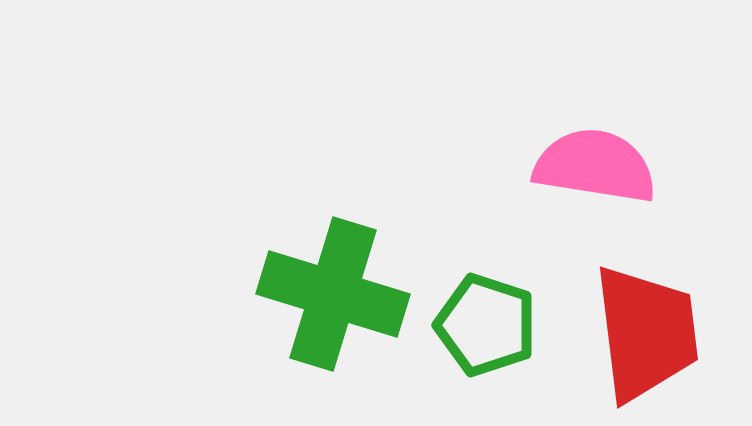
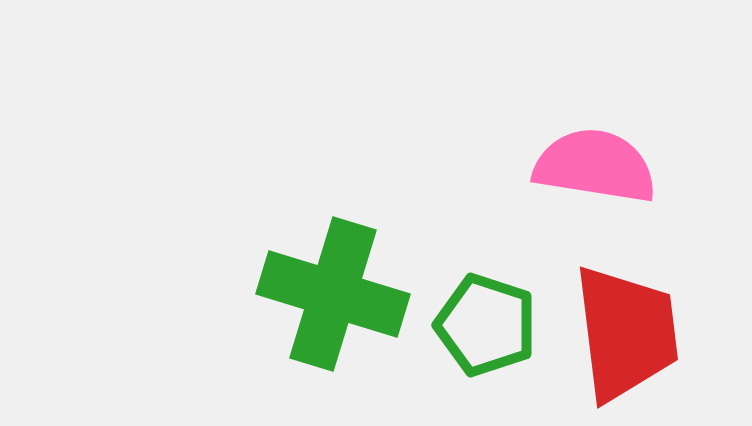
red trapezoid: moved 20 px left
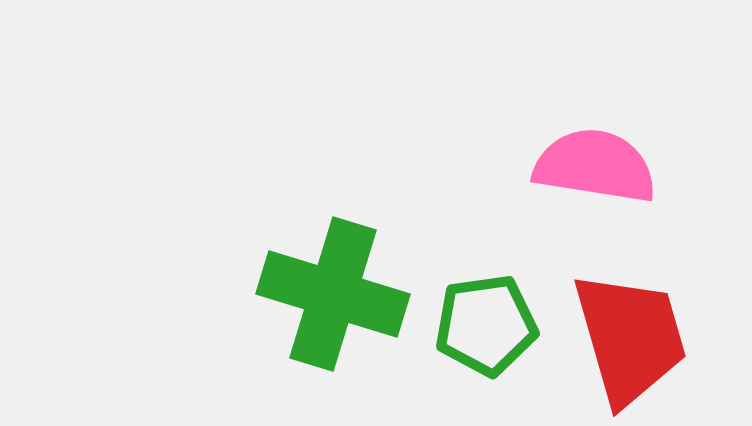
green pentagon: rotated 26 degrees counterclockwise
red trapezoid: moved 4 px right, 5 px down; rotated 9 degrees counterclockwise
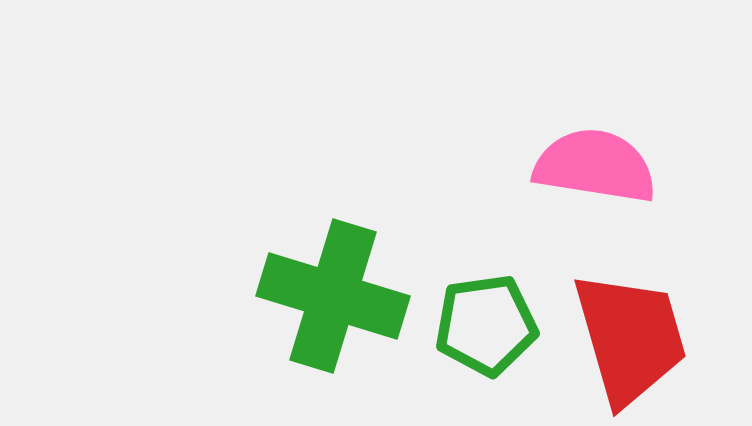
green cross: moved 2 px down
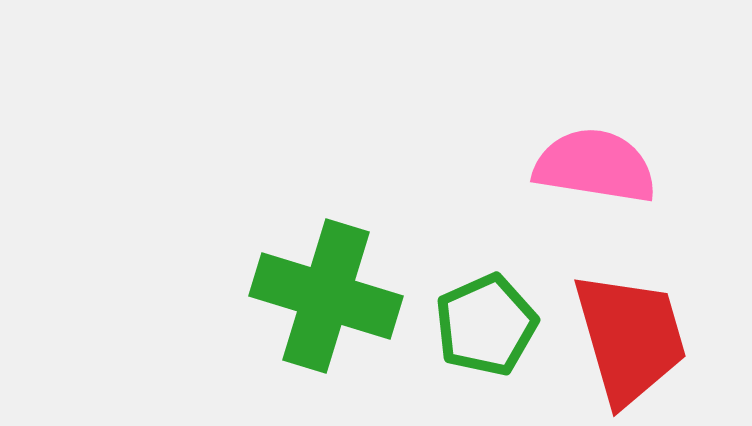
green cross: moved 7 px left
green pentagon: rotated 16 degrees counterclockwise
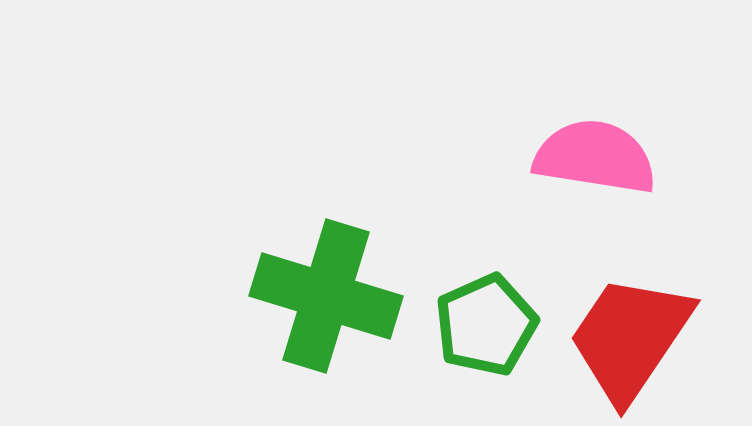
pink semicircle: moved 9 px up
red trapezoid: rotated 130 degrees counterclockwise
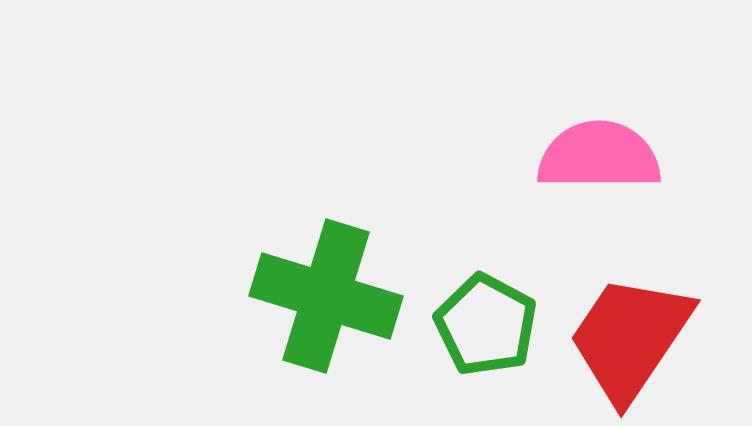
pink semicircle: moved 4 px right, 1 px up; rotated 9 degrees counterclockwise
green pentagon: rotated 20 degrees counterclockwise
